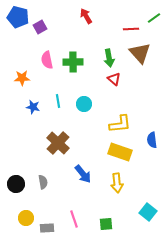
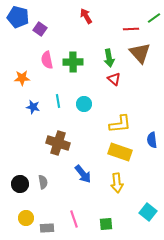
purple square: moved 2 px down; rotated 24 degrees counterclockwise
brown cross: rotated 25 degrees counterclockwise
black circle: moved 4 px right
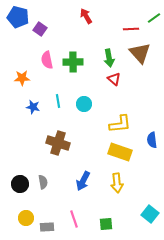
blue arrow: moved 7 px down; rotated 66 degrees clockwise
cyan square: moved 2 px right, 2 px down
gray rectangle: moved 1 px up
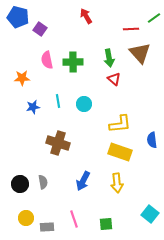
blue star: rotated 24 degrees counterclockwise
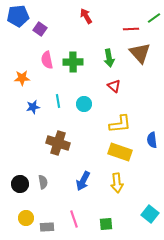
blue pentagon: moved 1 px up; rotated 20 degrees counterclockwise
red triangle: moved 7 px down
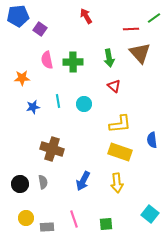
brown cross: moved 6 px left, 6 px down
